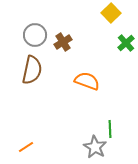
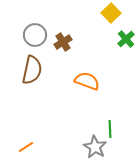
green cross: moved 4 px up
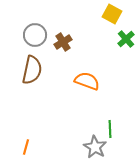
yellow square: moved 1 px right, 1 px down; rotated 18 degrees counterclockwise
orange line: rotated 42 degrees counterclockwise
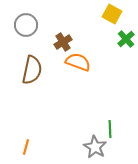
gray circle: moved 9 px left, 10 px up
orange semicircle: moved 9 px left, 19 px up
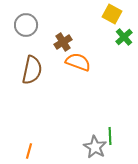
green cross: moved 2 px left, 2 px up
green line: moved 7 px down
orange line: moved 3 px right, 4 px down
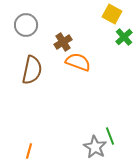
green line: rotated 18 degrees counterclockwise
